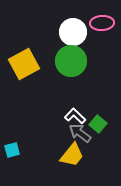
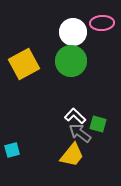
green square: rotated 24 degrees counterclockwise
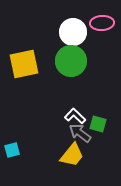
yellow square: rotated 16 degrees clockwise
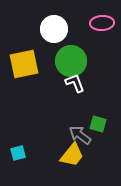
white circle: moved 19 px left, 3 px up
white L-shape: moved 33 px up; rotated 25 degrees clockwise
gray arrow: moved 2 px down
cyan square: moved 6 px right, 3 px down
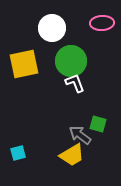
white circle: moved 2 px left, 1 px up
yellow trapezoid: rotated 20 degrees clockwise
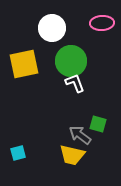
yellow trapezoid: rotated 44 degrees clockwise
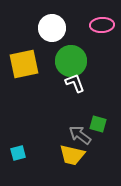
pink ellipse: moved 2 px down
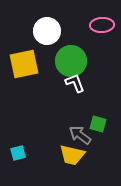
white circle: moved 5 px left, 3 px down
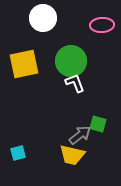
white circle: moved 4 px left, 13 px up
gray arrow: rotated 105 degrees clockwise
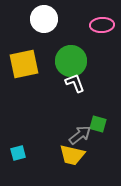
white circle: moved 1 px right, 1 px down
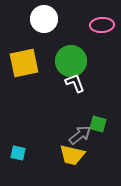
yellow square: moved 1 px up
cyan square: rotated 28 degrees clockwise
